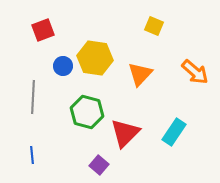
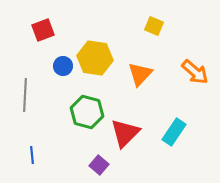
gray line: moved 8 px left, 2 px up
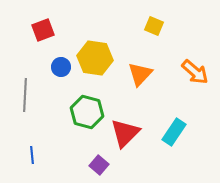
blue circle: moved 2 px left, 1 px down
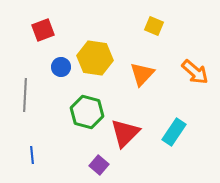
orange triangle: moved 2 px right
